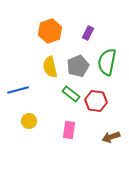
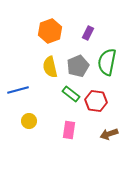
brown arrow: moved 2 px left, 3 px up
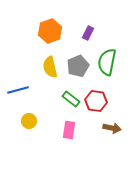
green rectangle: moved 5 px down
brown arrow: moved 3 px right, 6 px up; rotated 150 degrees counterclockwise
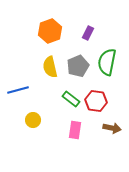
yellow circle: moved 4 px right, 1 px up
pink rectangle: moved 6 px right
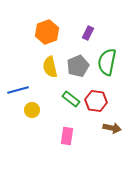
orange hexagon: moved 3 px left, 1 px down
yellow circle: moved 1 px left, 10 px up
pink rectangle: moved 8 px left, 6 px down
